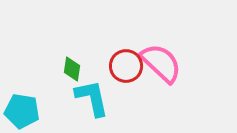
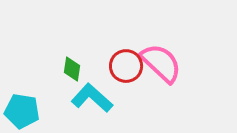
cyan L-shape: rotated 36 degrees counterclockwise
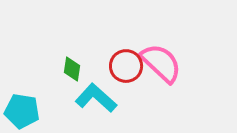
cyan L-shape: moved 4 px right
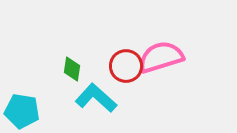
pink semicircle: moved 6 px up; rotated 60 degrees counterclockwise
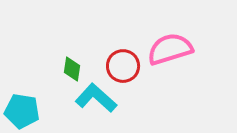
pink semicircle: moved 9 px right, 8 px up
red circle: moved 3 px left
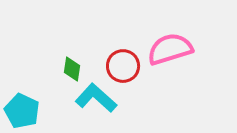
cyan pentagon: rotated 16 degrees clockwise
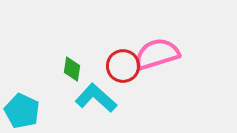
pink semicircle: moved 13 px left, 5 px down
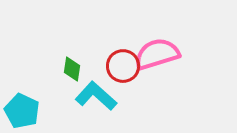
cyan L-shape: moved 2 px up
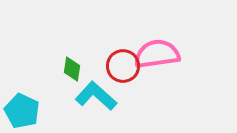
pink semicircle: rotated 9 degrees clockwise
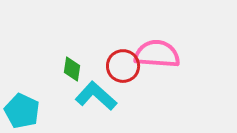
pink semicircle: rotated 12 degrees clockwise
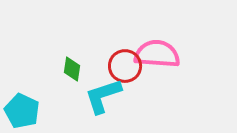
red circle: moved 2 px right
cyan L-shape: moved 7 px right; rotated 60 degrees counterclockwise
